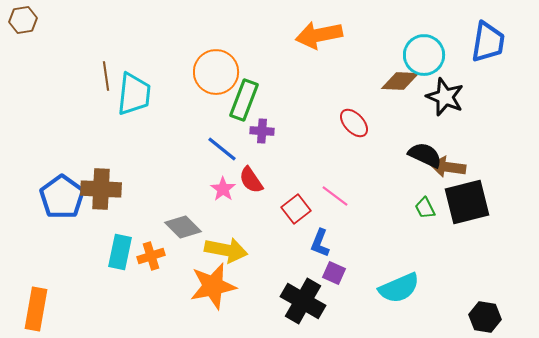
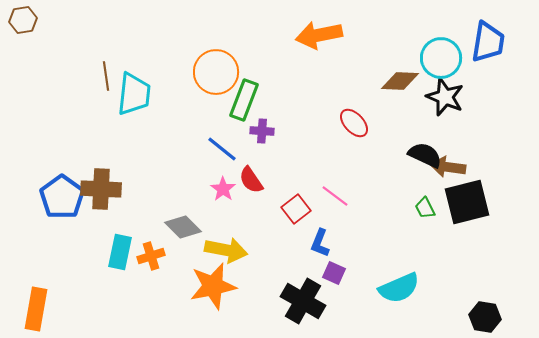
cyan circle: moved 17 px right, 3 px down
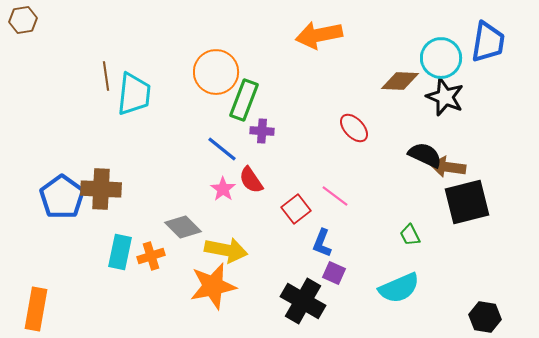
red ellipse: moved 5 px down
green trapezoid: moved 15 px left, 27 px down
blue L-shape: moved 2 px right
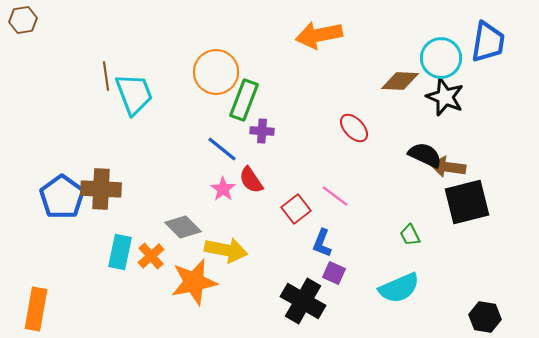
cyan trapezoid: rotated 27 degrees counterclockwise
orange cross: rotated 24 degrees counterclockwise
orange star: moved 19 px left, 4 px up
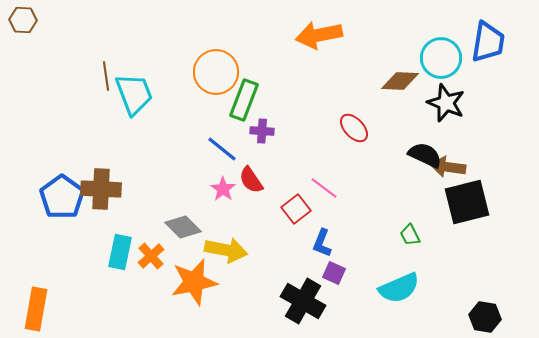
brown hexagon: rotated 12 degrees clockwise
black star: moved 1 px right, 6 px down
pink line: moved 11 px left, 8 px up
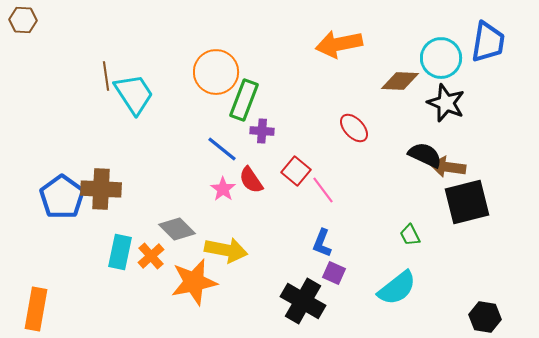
orange arrow: moved 20 px right, 9 px down
cyan trapezoid: rotated 12 degrees counterclockwise
pink line: moved 1 px left, 2 px down; rotated 16 degrees clockwise
red square: moved 38 px up; rotated 12 degrees counterclockwise
gray diamond: moved 6 px left, 2 px down
cyan semicircle: moved 2 px left; rotated 15 degrees counterclockwise
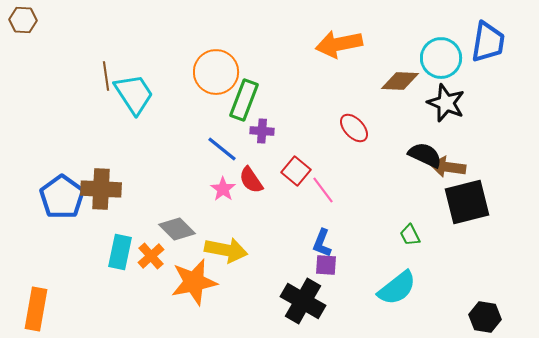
purple square: moved 8 px left, 8 px up; rotated 20 degrees counterclockwise
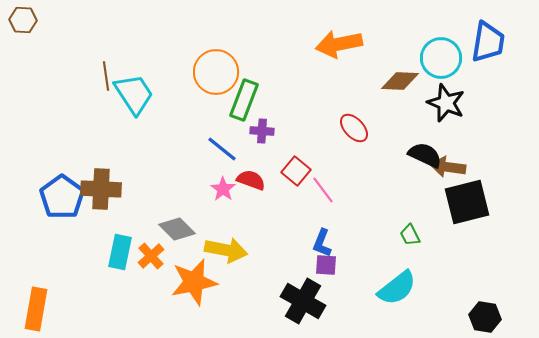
red semicircle: rotated 144 degrees clockwise
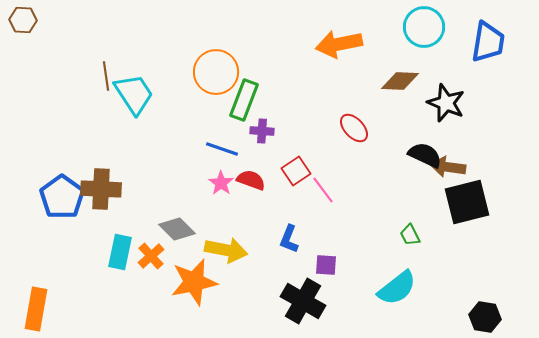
cyan circle: moved 17 px left, 31 px up
blue line: rotated 20 degrees counterclockwise
red square: rotated 16 degrees clockwise
pink star: moved 2 px left, 6 px up
blue L-shape: moved 33 px left, 4 px up
